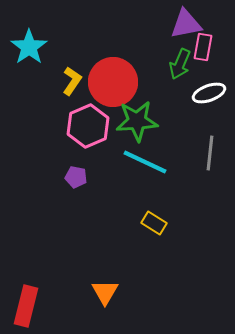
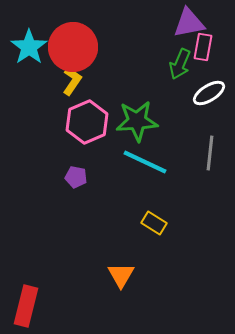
purple triangle: moved 3 px right, 1 px up
red circle: moved 40 px left, 35 px up
white ellipse: rotated 12 degrees counterclockwise
pink hexagon: moved 1 px left, 4 px up
orange triangle: moved 16 px right, 17 px up
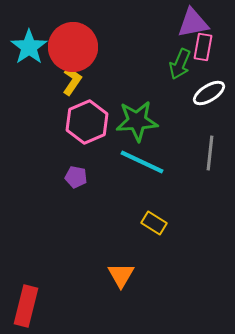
purple triangle: moved 4 px right
cyan line: moved 3 px left
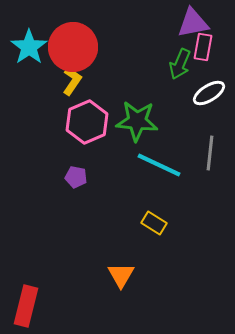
green star: rotated 9 degrees clockwise
cyan line: moved 17 px right, 3 px down
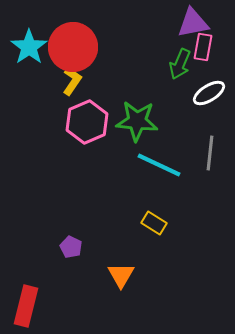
purple pentagon: moved 5 px left, 70 px down; rotated 15 degrees clockwise
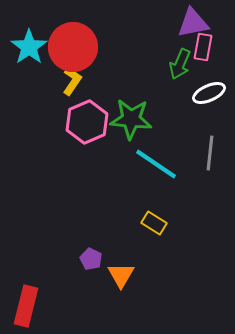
white ellipse: rotated 8 degrees clockwise
green star: moved 6 px left, 2 px up
cyan line: moved 3 px left, 1 px up; rotated 9 degrees clockwise
purple pentagon: moved 20 px right, 12 px down
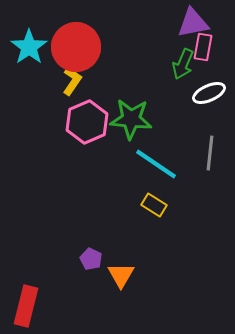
red circle: moved 3 px right
green arrow: moved 3 px right
yellow rectangle: moved 18 px up
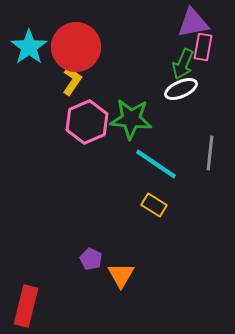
white ellipse: moved 28 px left, 4 px up
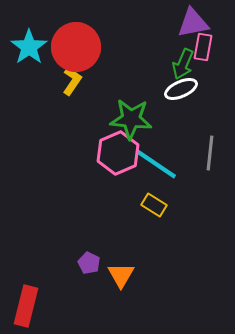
pink hexagon: moved 31 px right, 31 px down
purple pentagon: moved 2 px left, 4 px down
